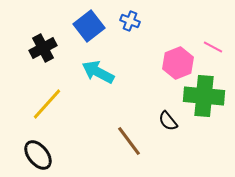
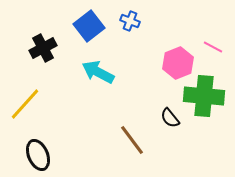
yellow line: moved 22 px left
black semicircle: moved 2 px right, 3 px up
brown line: moved 3 px right, 1 px up
black ellipse: rotated 16 degrees clockwise
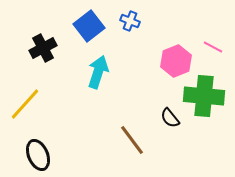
pink hexagon: moved 2 px left, 2 px up
cyan arrow: rotated 80 degrees clockwise
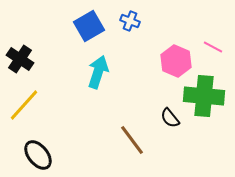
blue square: rotated 8 degrees clockwise
black cross: moved 23 px left, 11 px down; rotated 28 degrees counterclockwise
pink hexagon: rotated 16 degrees counterclockwise
yellow line: moved 1 px left, 1 px down
black ellipse: rotated 16 degrees counterclockwise
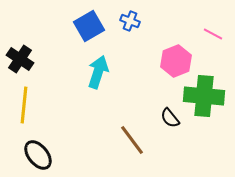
pink line: moved 13 px up
pink hexagon: rotated 16 degrees clockwise
yellow line: rotated 36 degrees counterclockwise
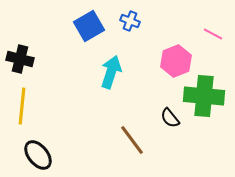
black cross: rotated 20 degrees counterclockwise
cyan arrow: moved 13 px right
yellow line: moved 2 px left, 1 px down
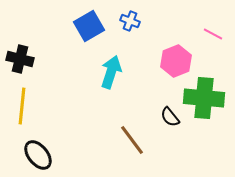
green cross: moved 2 px down
black semicircle: moved 1 px up
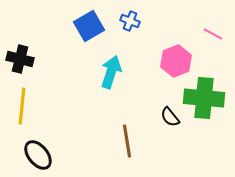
brown line: moved 5 px left, 1 px down; rotated 28 degrees clockwise
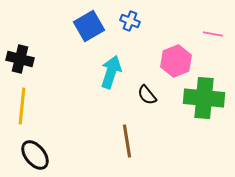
pink line: rotated 18 degrees counterclockwise
black semicircle: moved 23 px left, 22 px up
black ellipse: moved 3 px left
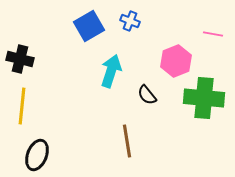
cyan arrow: moved 1 px up
black ellipse: moved 2 px right; rotated 60 degrees clockwise
